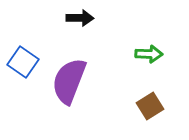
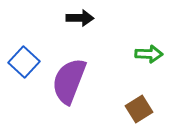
blue square: moved 1 px right; rotated 8 degrees clockwise
brown square: moved 11 px left, 3 px down
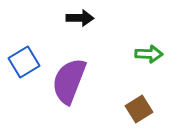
blue square: rotated 16 degrees clockwise
